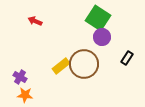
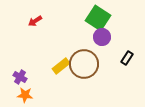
red arrow: rotated 56 degrees counterclockwise
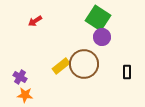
black rectangle: moved 14 px down; rotated 32 degrees counterclockwise
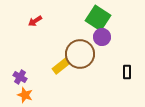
brown circle: moved 4 px left, 10 px up
orange star: rotated 14 degrees clockwise
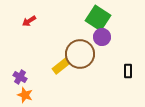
red arrow: moved 6 px left
black rectangle: moved 1 px right, 1 px up
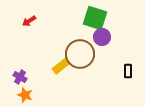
green square: moved 3 px left; rotated 15 degrees counterclockwise
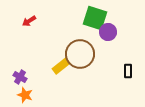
purple circle: moved 6 px right, 5 px up
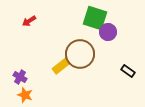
black rectangle: rotated 56 degrees counterclockwise
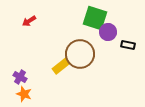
black rectangle: moved 26 px up; rotated 24 degrees counterclockwise
orange star: moved 1 px left, 1 px up
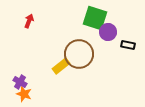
red arrow: rotated 144 degrees clockwise
brown circle: moved 1 px left
purple cross: moved 5 px down
